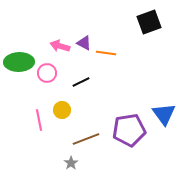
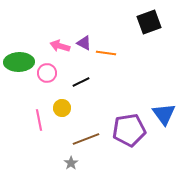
yellow circle: moved 2 px up
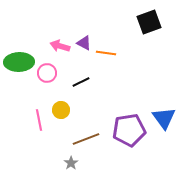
yellow circle: moved 1 px left, 2 px down
blue triangle: moved 4 px down
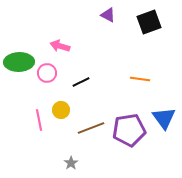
purple triangle: moved 24 px right, 28 px up
orange line: moved 34 px right, 26 px down
brown line: moved 5 px right, 11 px up
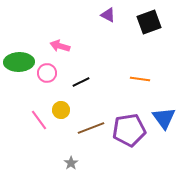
pink line: rotated 25 degrees counterclockwise
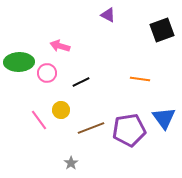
black square: moved 13 px right, 8 px down
